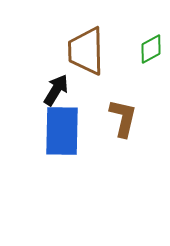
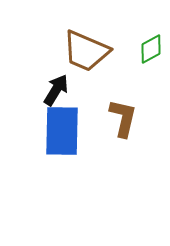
brown trapezoid: rotated 66 degrees counterclockwise
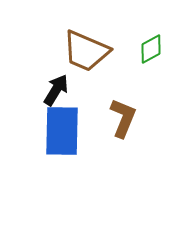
brown L-shape: rotated 9 degrees clockwise
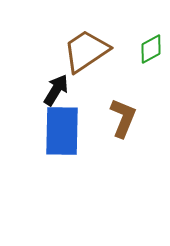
brown trapezoid: rotated 123 degrees clockwise
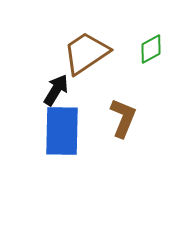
brown trapezoid: moved 2 px down
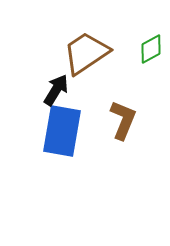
brown L-shape: moved 2 px down
blue rectangle: rotated 9 degrees clockwise
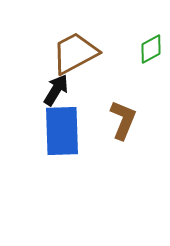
brown trapezoid: moved 11 px left; rotated 6 degrees clockwise
blue rectangle: rotated 12 degrees counterclockwise
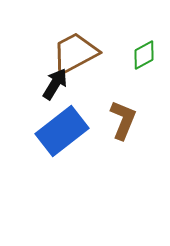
green diamond: moved 7 px left, 6 px down
black arrow: moved 1 px left, 6 px up
blue rectangle: rotated 54 degrees clockwise
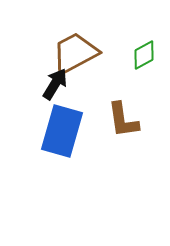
brown L-shape: rotated 150 degrees clockwise
blue rectangle: rotated 36 degrees counterclockwise
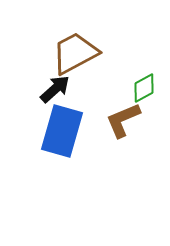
green diamond: moved 33 px down
black arrow: moved 5 px down; rotated 16 degrees clockwise
brown L-shape: rotated 75 degrees clockwise
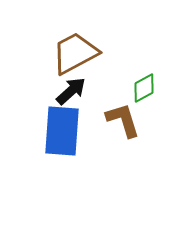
black arrow: moved 16 px right, 2 px down
brown L-shape: rotated 96 degrees clockwise
blue rectangle: rotated 12 degrees counterclockwise
